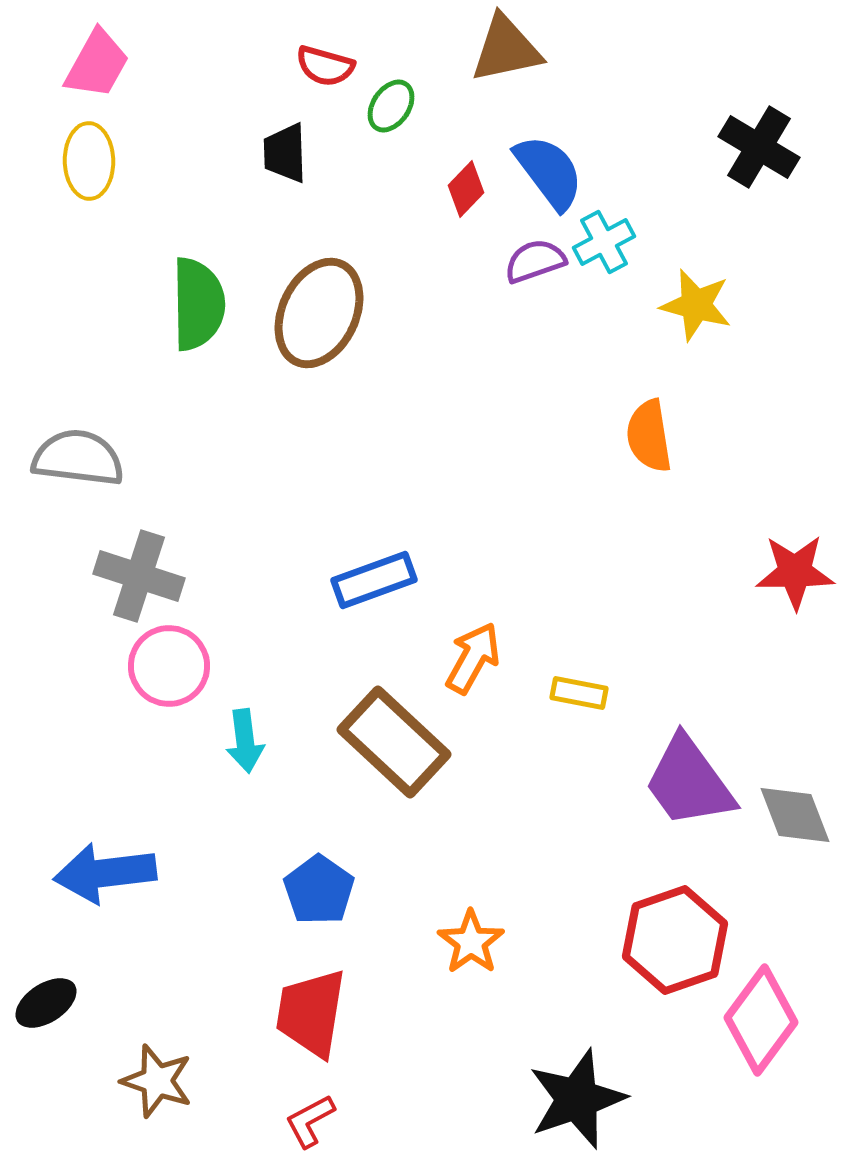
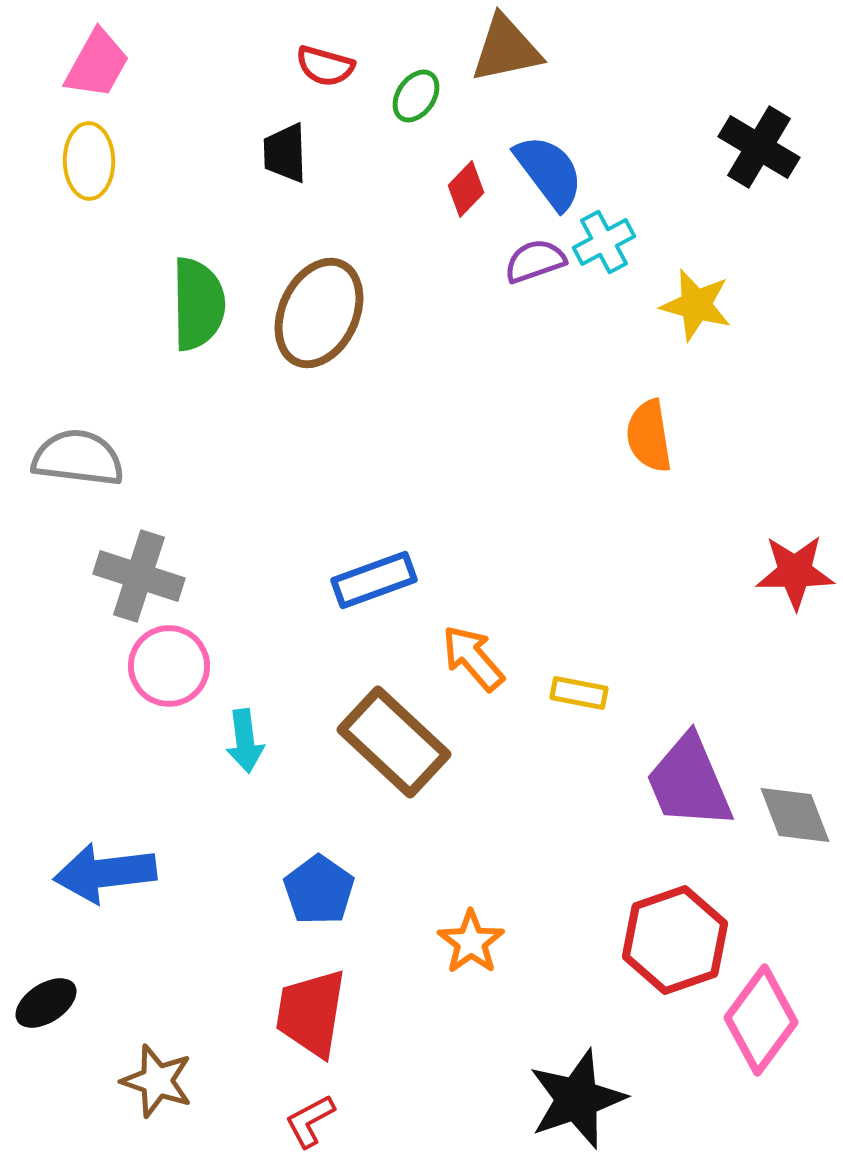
green ellipse: moved 25 px right, 10 px up
orange arrow: rotated 70 degrees counterclockwise
purple trapezoid: rotated 13 degrees clockwise
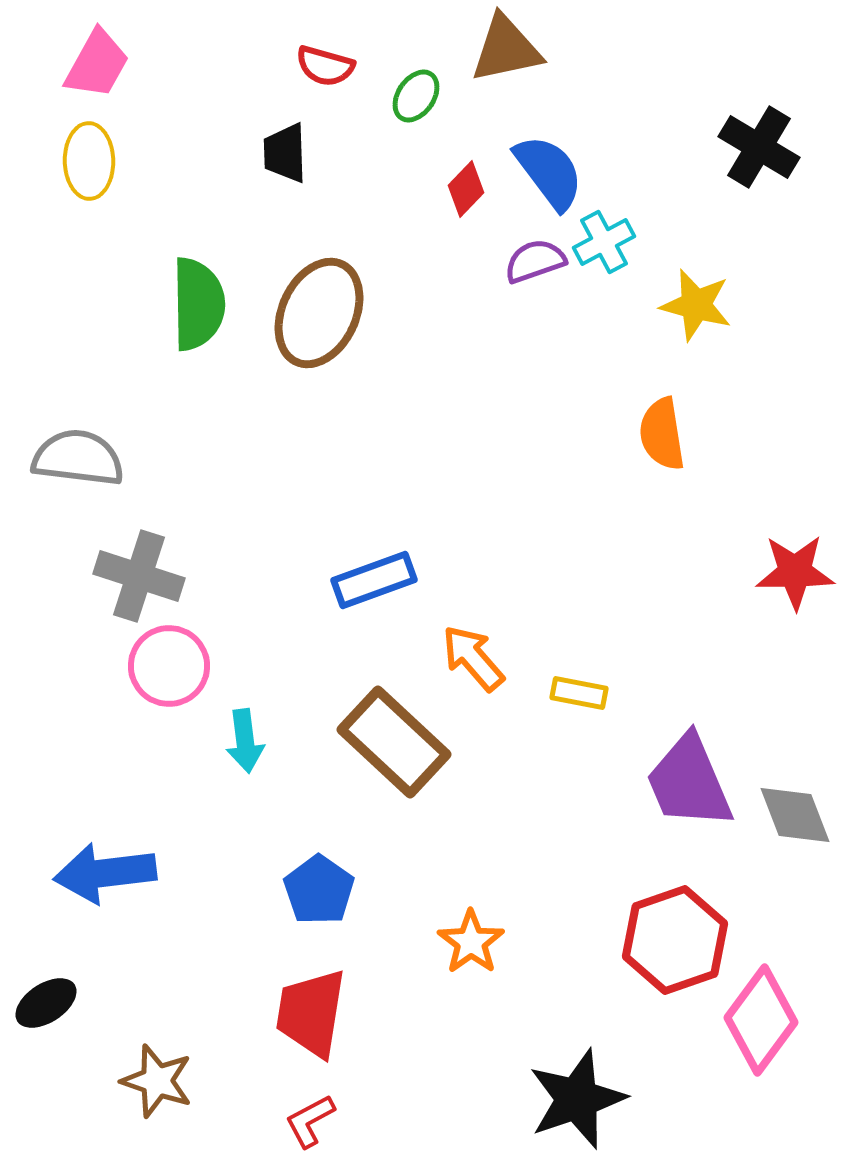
orange semicircle: moved 13 px right, 2 px up
